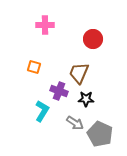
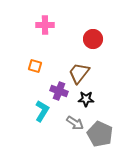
orange square: moved 1 px right, 1 px up
brown trapezoid: rotated 15 degrees clockwise
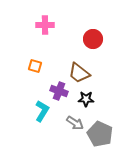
brown trapezoid: rotated 90 degrees counterclockwise
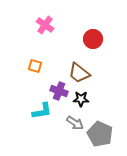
pink cross: rotated 36 degrees clockwise
black star: moved 5 px left
cyan L-shape: rotated 50 degrees clockwise
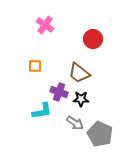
orange square: rotated 16 degrees counterclockwise
purple cross: moved 1 px down
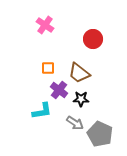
orange square: moved 13 px right, 2 px down
purple cross: moved 2 px up; rotated 18 degrees clockwise
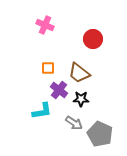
pink cross: rotated 12 degrees counterclockwise
gray arrow: moved 1 px left
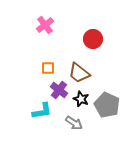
pink cross: rotated 30 degrees clockwise
black star: rotated 21 degrees clockwise
gray pentagon: moved 7 px right, 29 px up
